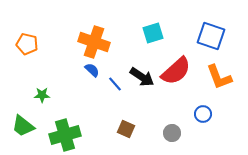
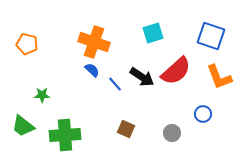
green cross: rotated 12 degrees clockwise
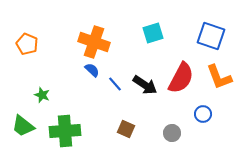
orange pentagon: rotated 10 degrees clockwise
red semicircle: moved 5 px right, 7 px down; rotated 20 degrees counterclockwise
black arrow: moved 3 px right, 8 px down
green star: rotated 21 degrees clockwise
green cross: moved 4 px up
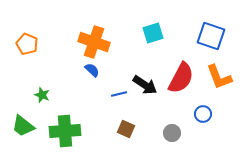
blue line: moved 4 px right, 10 px down; rotated 63 degrees counterclockwise
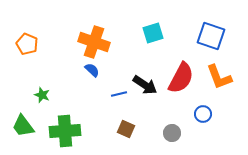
green trapezoid: rotated 15 degrees clockwise
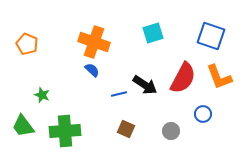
red semicircle: moved 2 px right
gray circle: moved 1 px left, 2 px up
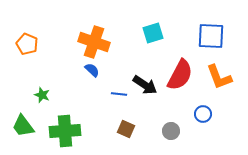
blue square: rotated 16 degrees counterclockwise
red semicircle: moved 3 px left, 3 px up
blue line: rotated 21 degrees clockwise
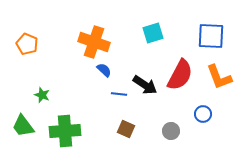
blue semicircle: moved 12 px right
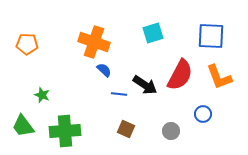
orange pentagon: rotated 20 degrees counterclockwise
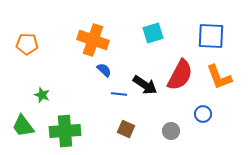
orange cross: moved 1 px left, 2 px up
